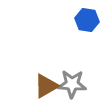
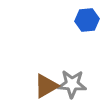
blue hexagon: rotated 15 degrees counterclockwise
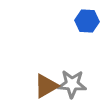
blue hexagon: moved 1 px down; rotated 10 degrees clockwise
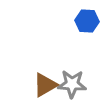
brown triangle: moved 1 px left, 1 px up
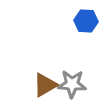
blue hexagon: moved 1 px left
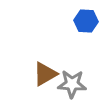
brown triangle: moved 11 px up
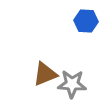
brown triangle: rotated 8 degrees clockwise
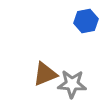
blue hexagon: rotated 15 degrees counterclockwise
